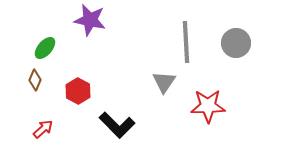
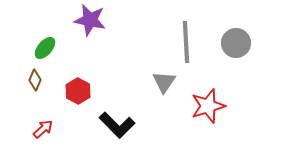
red star: rotated 16 degrees counterclockwise
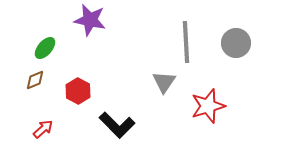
brown diamond: rotated 45 degrees clockwise
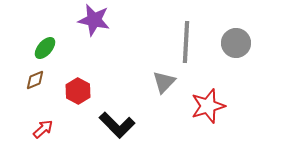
purple star: moved 4 px right
gray line: rotated 6 degrees clockwise
gray triangle: rotated 10 degrees clockwise
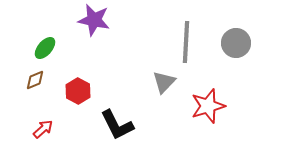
black L-shape: rotated 18 degrees clockwise
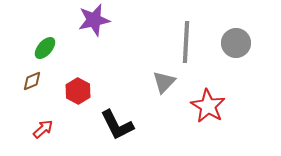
purple star: rotated 24 degrees counterclockwise
brown diamond: moved 3 px left, 1 px down
red star: rotated 24 degrees counterclockwise
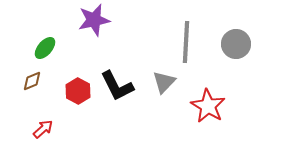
gray circle: moved 1 px down
black L-shape: moved 39 px up
